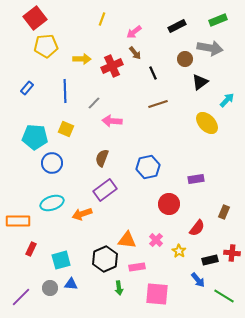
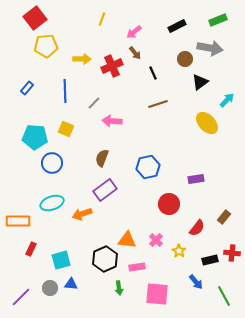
brown rectangle at (224, 212): moved 5 px down; rotated 16 degrees clockwise
blue arrow at (198, 280): moved 2 px left, 2 px down
green line at (224, 296): rotated 30 degrees clockwise
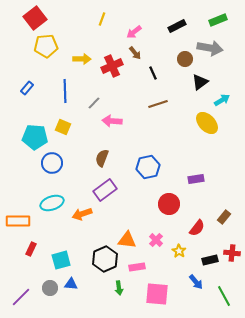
cyan arrow at (227, 100): moved 5 px left; rotated 14 degrees clockwise
yellow square at (66, 129): moved 3 px left, 2 px up
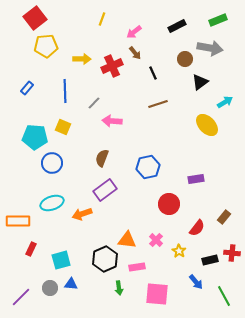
cyan arrow at (222, 100): moved 3 px right, 2 px down
yellow ellipse at (207, 123): moved 2 px down
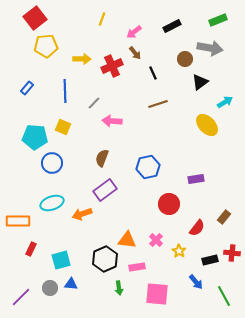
black rectangle at (177, 26): moved 5 px left
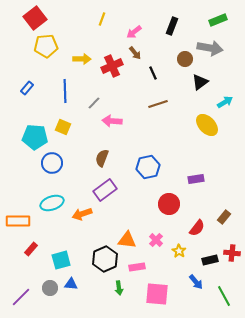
black rectangle at (172, 26): rotated 42 degrees counterclockwise
red rectangle at (31, 249): rotated 16 degrees clockwise
